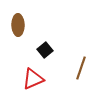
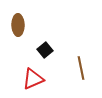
brown line: rotated 30 degrees counterclockwise
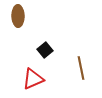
brown ellipse: moved 9 px up
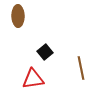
black square: moved 2 px down
red triangle: rotated 15 degrees clockwise
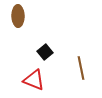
red triangle: moved 1 px right, 1 px down; rotated 30 degrees clockwise
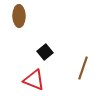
brown ellipse: moved 1 px right
brown line: moved 2 px right; rotated 30 degrees clockwise
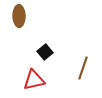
red triangle: rotated 35 degrees counterclockwise
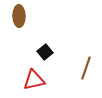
brown line: moved 3 px right
